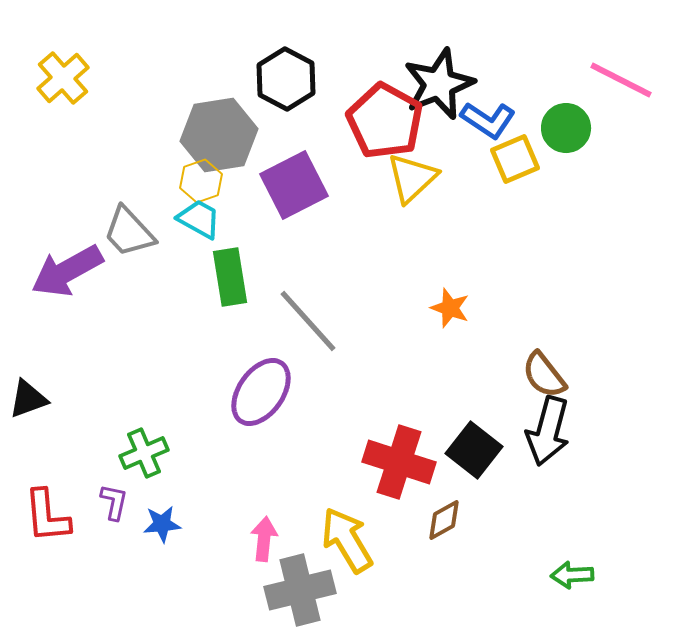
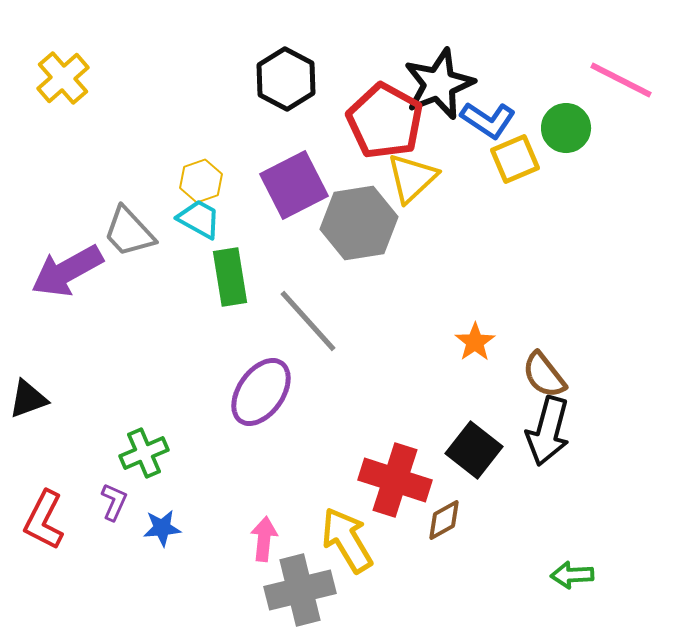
gray hexagon: moved 140 px right, 88 px down
orange star: moved 25 px right, 34 px down; rotated 18 degrees clockwise
red cross: moved 4 px left, 18 px down
purple L-shape: rotated 12 degrees clockwise
red L-shape: moved 3 px left, 4 px down; rotated 32 degrees clockwise
blue star: moved 4 px down
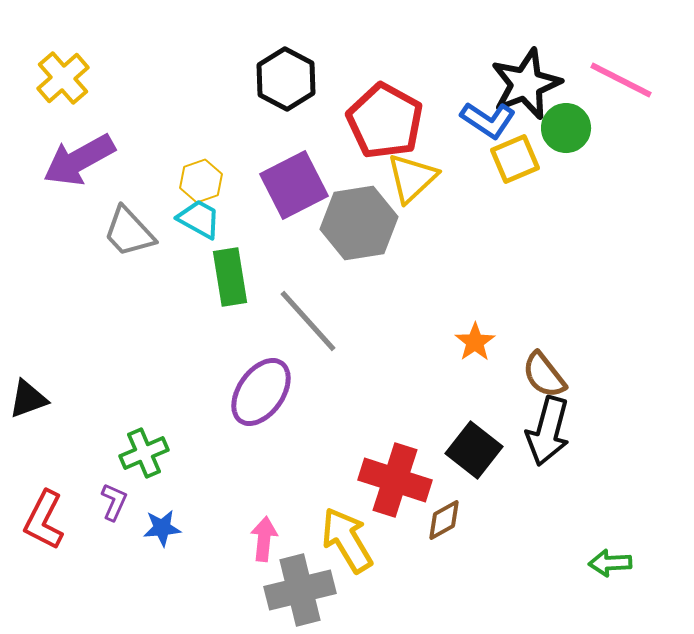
black star: moved 87 px right
purple arrow: moved 12 px right, 111 px up
green arrow: moved 38 px right, 12 px up
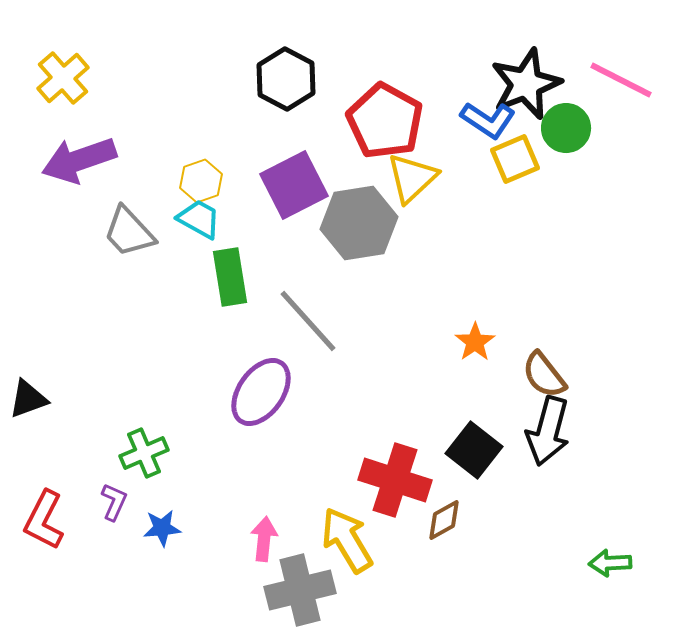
purple arrow: rotated 10 degrees clockwise
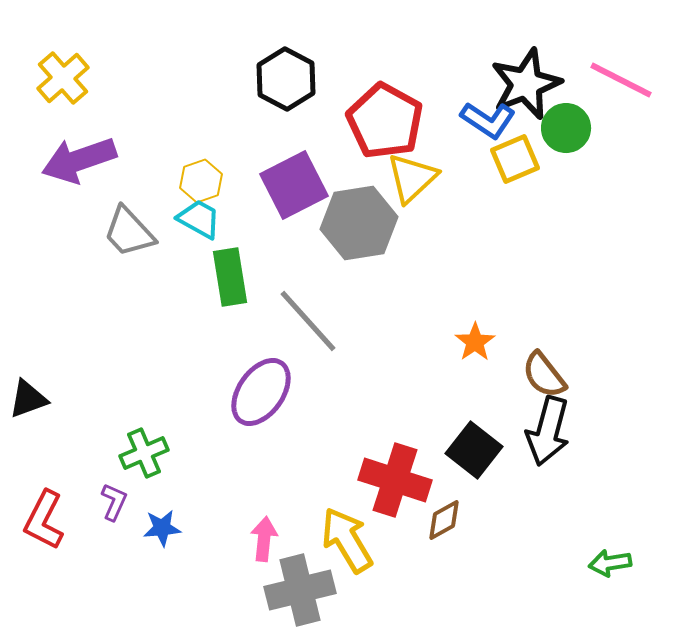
green arrow: rotated 6 degrees counterclockwise
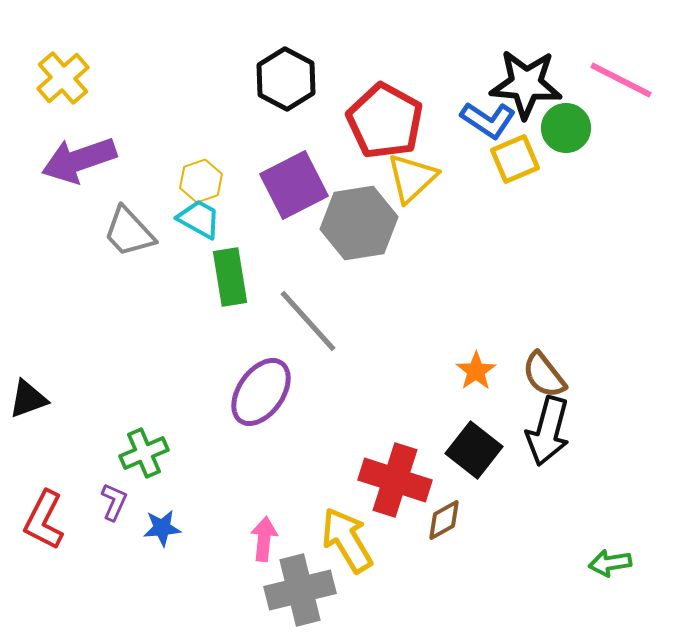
black star: rotated 26 degrees clockwise
orange star: moved 1 px right, 29 px down
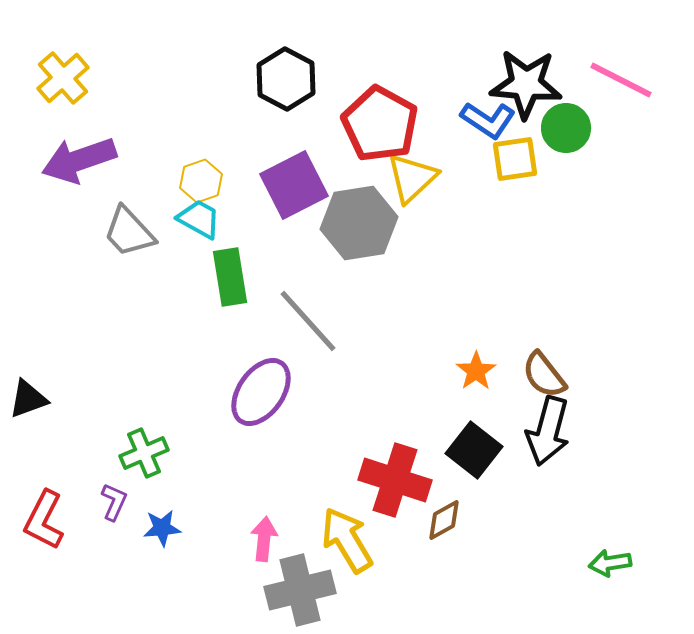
red pentagon: moved 5 px left, 3 px down
yellow square: rotated 15 degrees clockwise
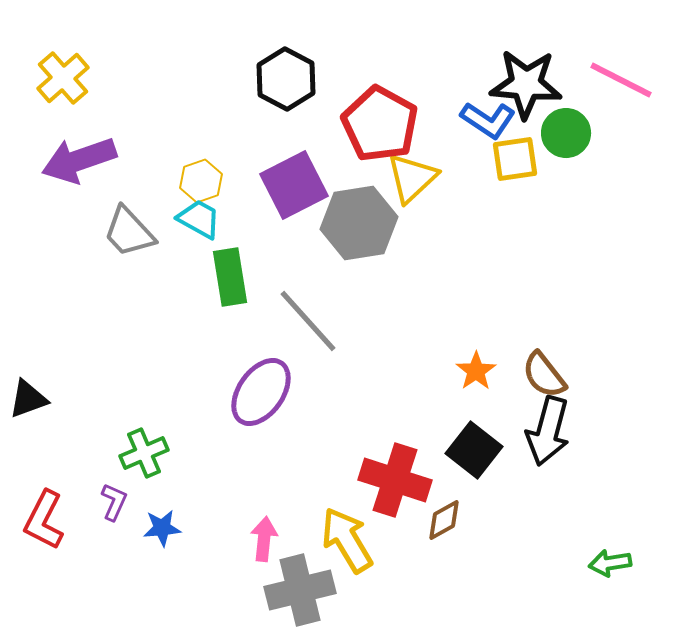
green circle: moved 5 px down
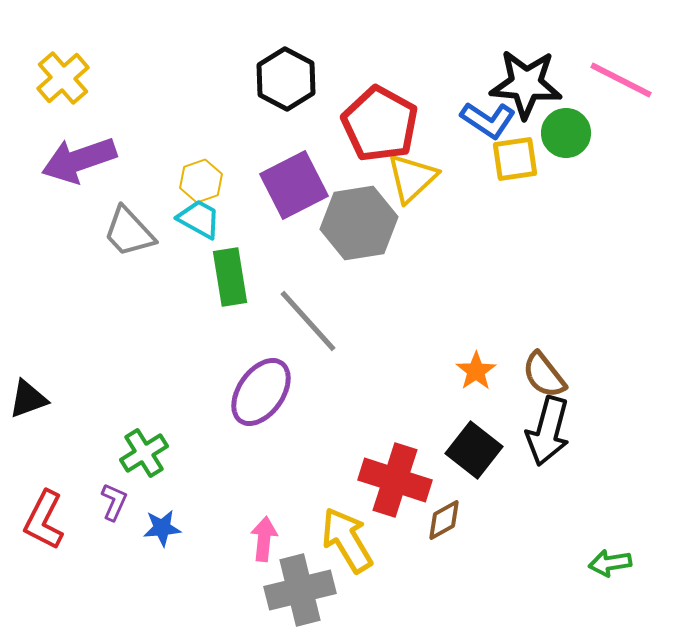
green cross: rotated 9 degrees counterclockwise
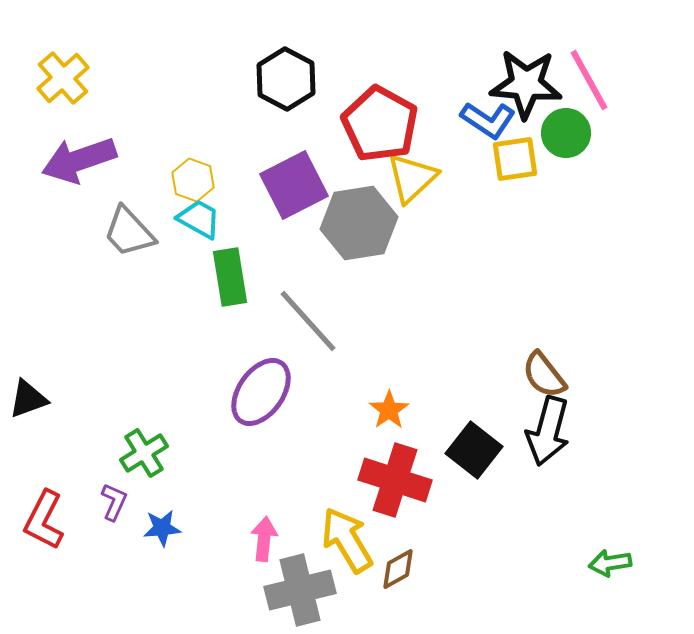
pink line: moved 32 px left; rotated 34 degrees clockwise
yellow hexagon: moved 8 px left, 1 px up; rotated 21 degrees counterclockwise
orange star: moved 87 px left, 39 px down
brown diamond: moved 46 px left, 49 px down
